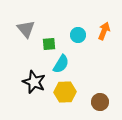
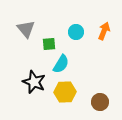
cyan circle: moved 2 px left, 3 px up
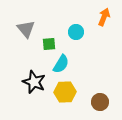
orange arrow: moved 14 px up
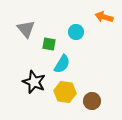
orange arrow: rotated 96 degrees counterclockwise
green square: rotated 16 degrees clockwise
cyan semicircle: moved 1 px right
yellow hexagon: rotated 10 degrees clockwise
brown circle: moved 8 px left, 1 px up
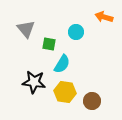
black star: rotated 15 degrees counterclockwise
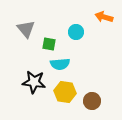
cyan semicircle: moved 2 px left; rotated 54 degrees clockwise
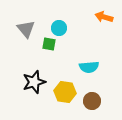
cyan circle: moved 17 px left, 4 px up
cyan semicircle: moved 29 px right, 3 px down
black star: rotated 25 degrees counterclockwise
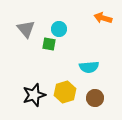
orange arrow: moved 1 px left, 1 px down
cyan circle: moved 1 px down
black star: moved 13 px down
yellow hexagon: rotated 25 degrees counterclockwise
brown circle: moved 3 px right, 3 px up
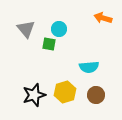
brown circle: moved 1 px right, 3 px up
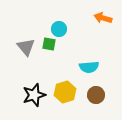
gray triangle: moved 18 px down
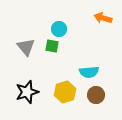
green square: moved 3 px right, 2 px down
cyan semicircle: moved 5 px down
black star: moved 7 px left, 3 px up
